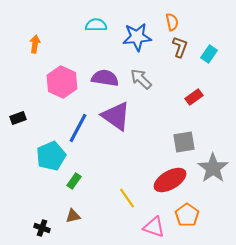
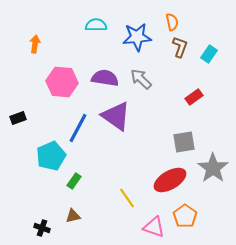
pink hexagon: rotated 20 degrees counterclockwise
orange pentagon: moved 2 px left, 1 px down
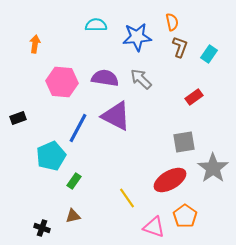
purple triangle: rotated 8 degrees counterclockwise
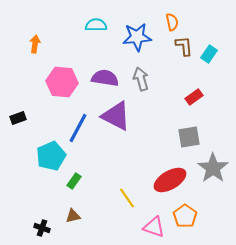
brown L-shape: moved 4 px right, 1 px up; rotated 25 degrees counterclockwise
gray arrow: rotated 30 degrees clockwise
gray square: moved 5 px right, 5 px up
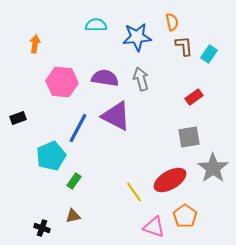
yellow line: moved 7 px right, 6 px up
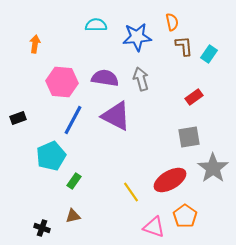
blue line: moved 5 px left, 8 px up
yellow line: moved 3 px left
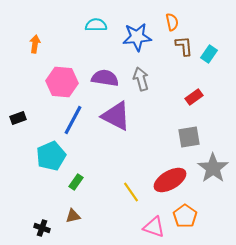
green rectangle: moved 2 px right, 1 px down
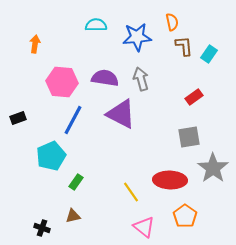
purple triangle: moved 5 px right, 2 px up
red ellipse: rotated 32 degrees clockwise
pink triangle: moved 10 px left; rotated 20 degrees clockwise
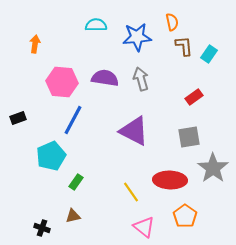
purple triangle: moved 13 px right, 17 px down
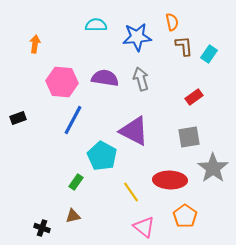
cyan pentagon: moved 51 px right; rotated 20 degrees counterclockwise
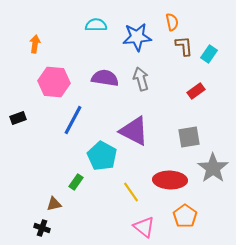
pink hexagon: moved 8 px left
red rectangle: moved 2 px right, 6 px up
brown triangle: moved 19 px left, 12 px up
